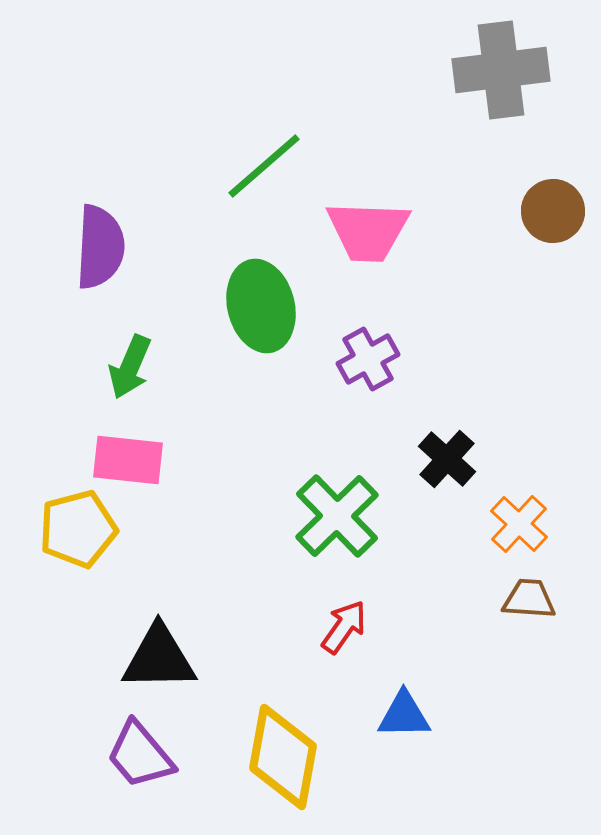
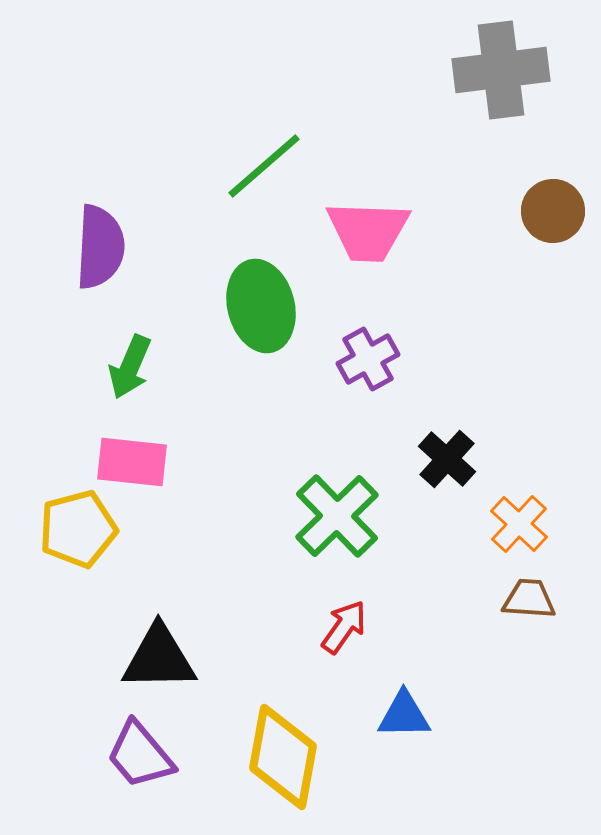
pink rectangle: moved 4 px right, 2 px down
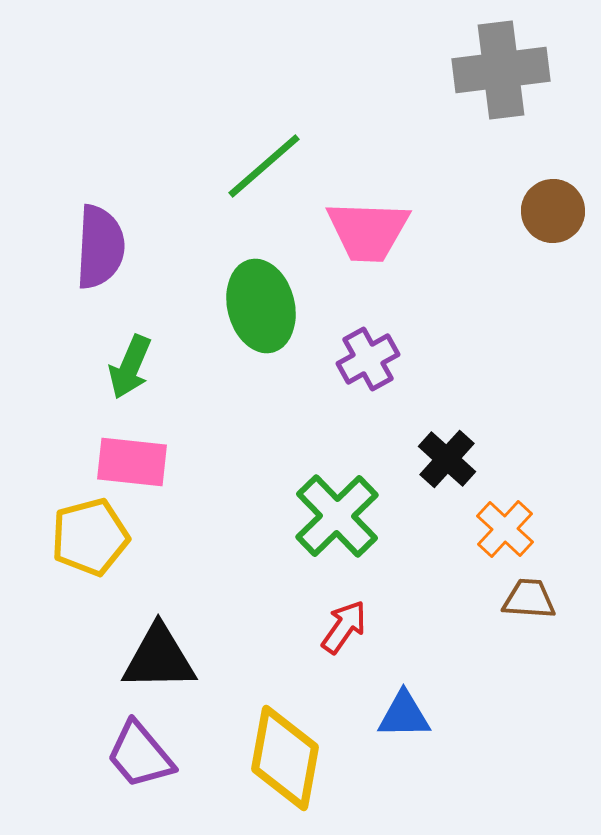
orange cross: moved 14 px left, 5 px down
yellow pentagon: moved 12 px right, 8 px down
yellow diamond: moved 2 px right, 1 px down
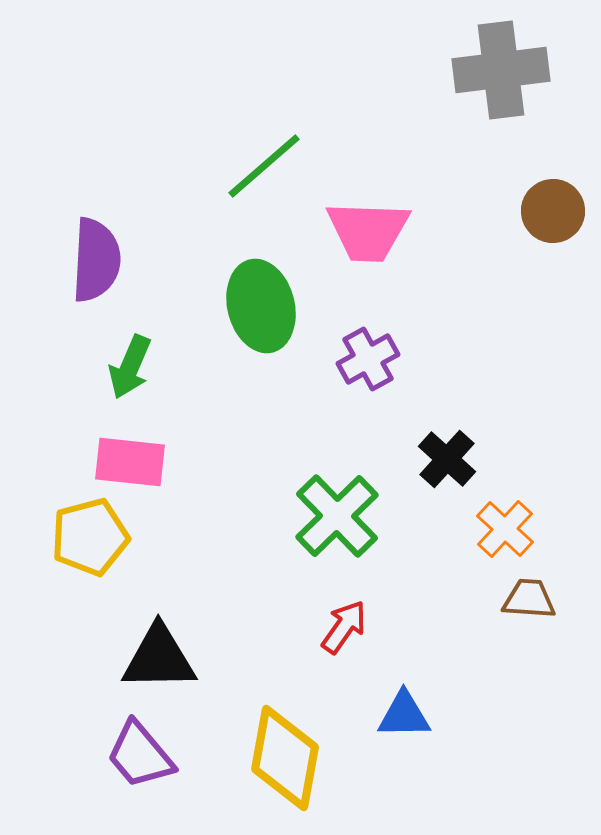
purple semicircle: moved 4 px left, 13 px down
pink rectangle: moved 2 px left
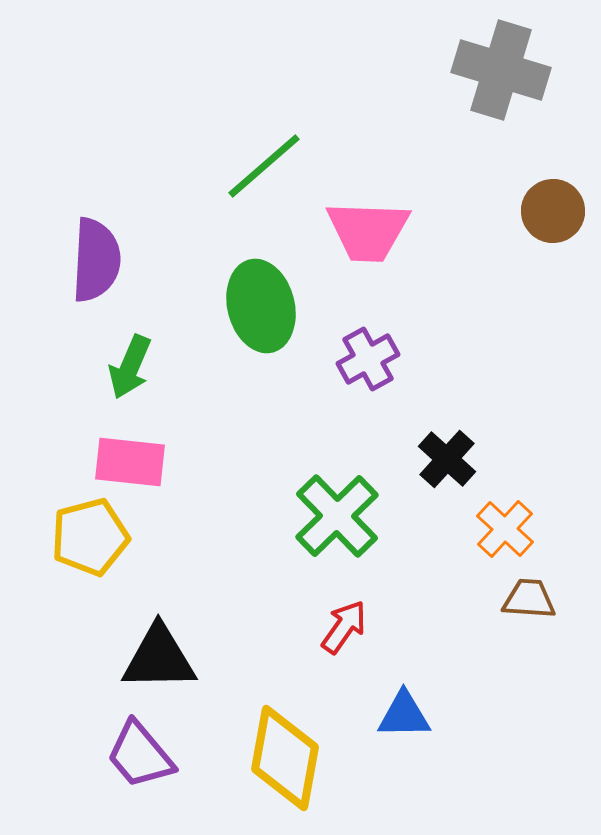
gray cross: rotated 24 degrees clockwise
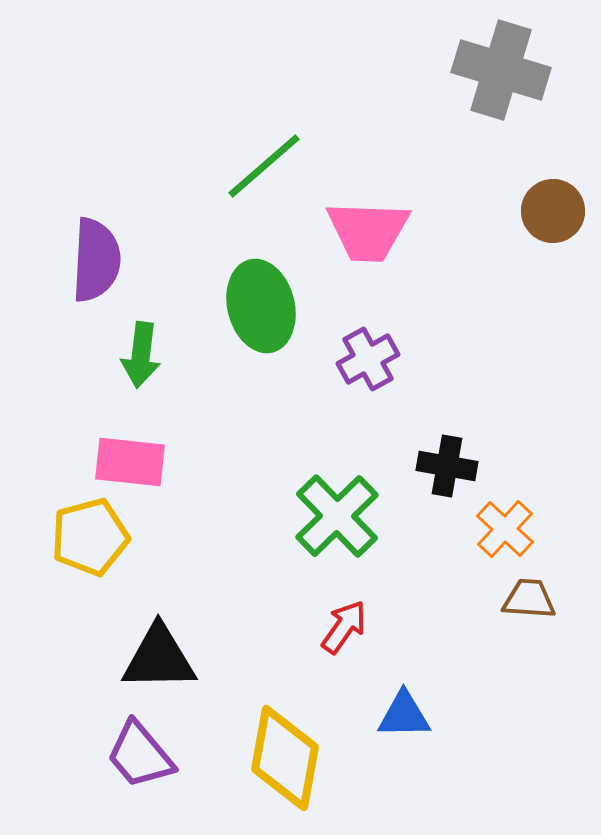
green arrow: moved 11 px right, 12 px up; rotated 16 degrees counterclockwise
black cross: moved 7 px down; rotated 32 degrees counterclockwise
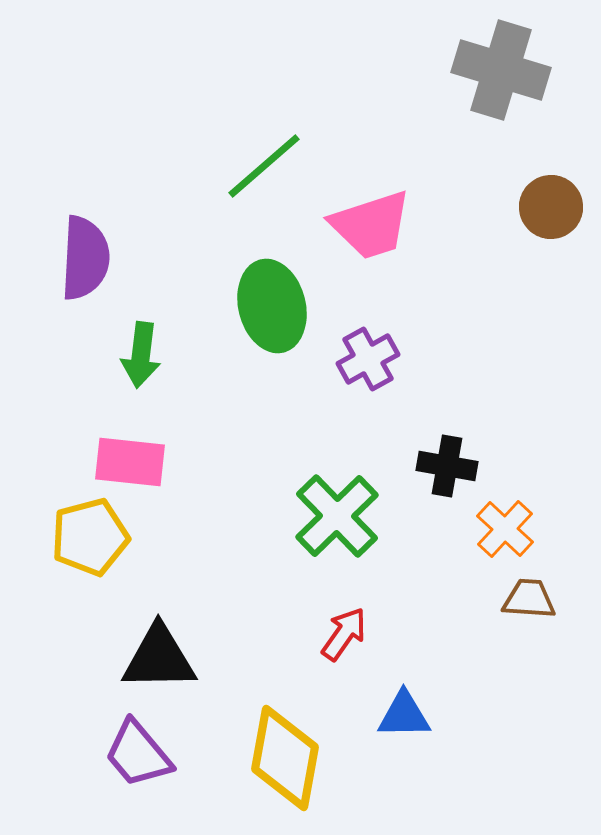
brown circle: moved 2 px left, 4 px up
pink trapezoid: moved 3 px right, 6 px up; rotated 20 degrees counterclockwise
purple semicircle: moved 11 px left, 2 px up
green ellipse: moved 11 px right
red arrow: moved 7 px down
purple trapezoid: moved 2 px left, 1 px up
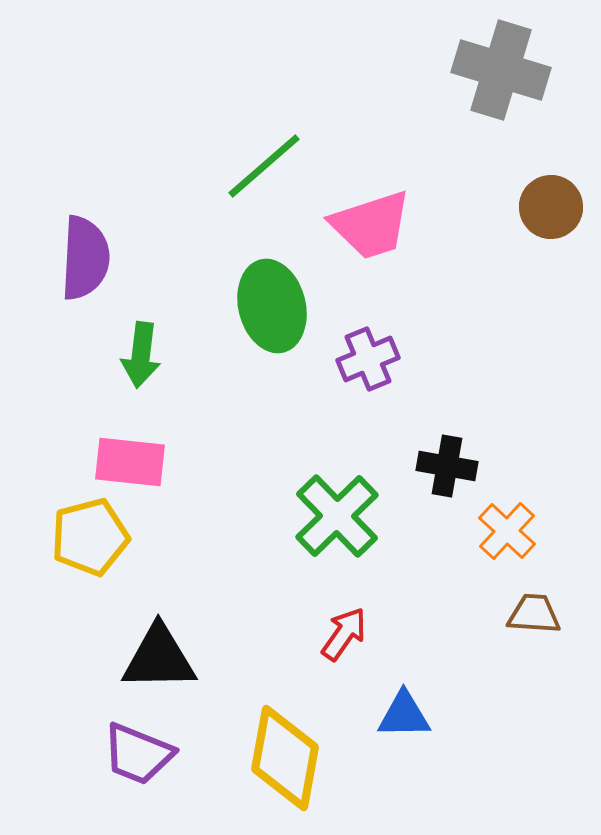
purple cross: rotated 6 degrees clockwise
orange cross: moved 2 px right, 2 px down
brown trapezoid: moved 5 px right, 15 px down
purple trapezoid: rotated 28 degrees counterclockwise
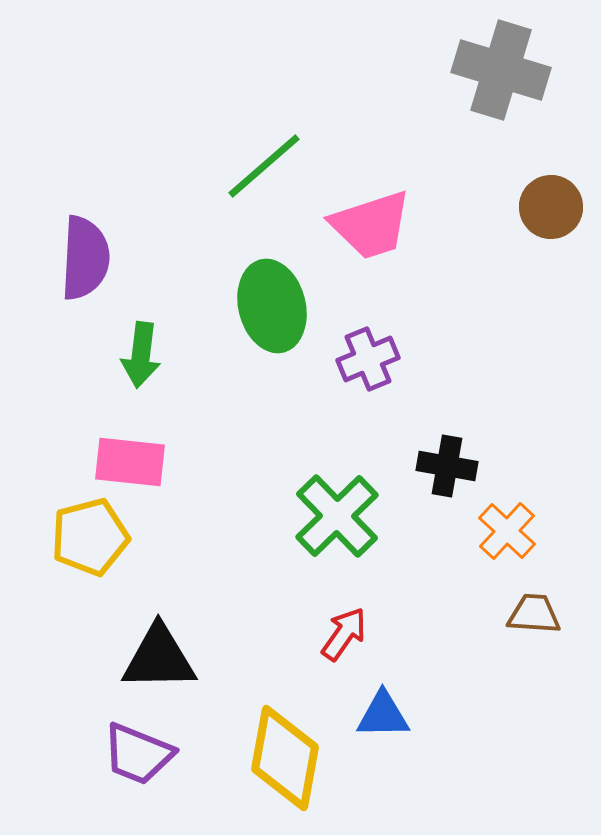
blue triangle: moved 21 px left
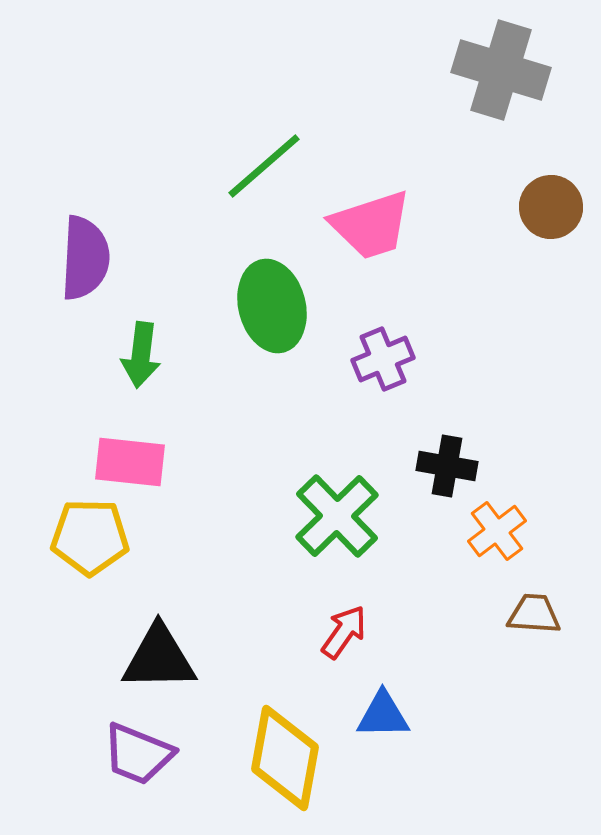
purple cross: moved 15 px right
orange cross: moved 10 px left; rotated 10 degrees clockwise
yellow pentagon: rotated 16 degrees clockwise
red arrow: moved 2 px up
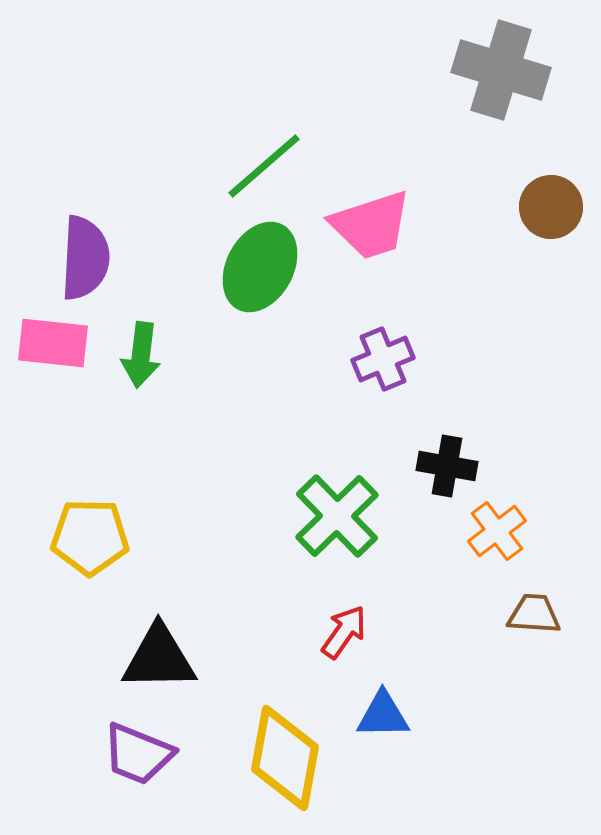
green ellipse: moved 12 px left, 39 px up; rotated 42 degrees clockwise
pink rectangle: moved 77 px left, 119 px up
